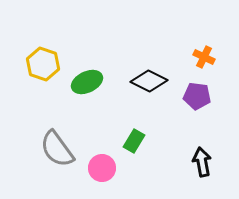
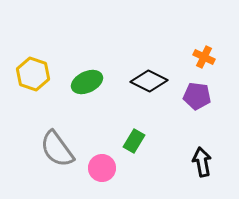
yellow hexagon: moved 10 px left, 10 px down
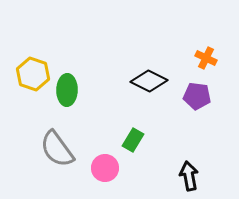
orange cross: moved 2 px right, 1 px down
green ellipse: moved 20 px left, 8 px down; rotated 64 degrees counterclockwise
green rectangle: moved 1 px left, 1 px up
black arrow: moved 13 px left, 14 px down
pink circle: moved 3 px right
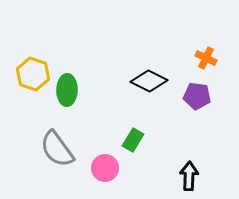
black arrow: rotated 12 degrees clockwise
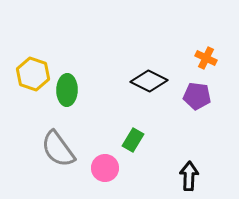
gray semicircle: moved 1 px right
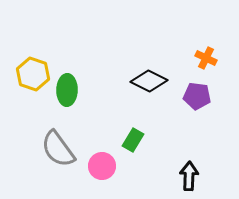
pink circle: moved 3 px left, 2 px up
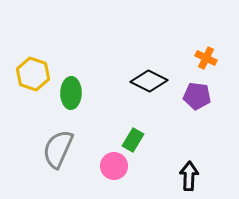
green ellipse: moved 4 px right, 3 px down
gray semicircle: rotated 60 degrees clockwise
pink circle: moved 12 px right
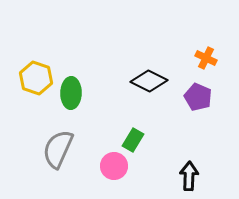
yellow hexagon: moved 3 px right, 4 px down
purple pentagon: moved 1 px right, 1 px down; rotated 16 degrees clockwise
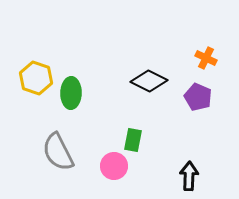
green rectangle: rotated 20 degrees counterclockwise
gray semicircle: moved 3 px down; rotated 51 degrees counterclockwise
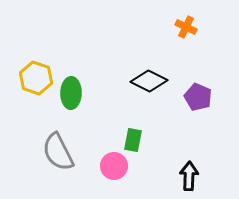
orange cross: moved 20 px left, 31 px up
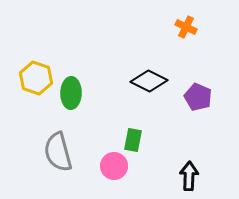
gray semicircle: rotated 12 degrees clockwise
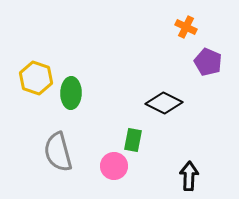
black diamond: moved 15 px right, 22 px down
purple pentagon: moved 10 px right, 35 px up
